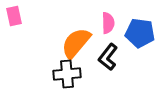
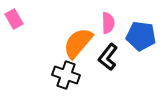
pink rectangle: moved 3 px down; rotated 18 degrees counterclockwise
blue pentagon: moved 1 px right, 3 px down
orange semicircle: moved 2 px right
black cross: moved 1 px left, 1 px down; rotated 24 degrees clockwise
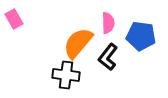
black cross: rotated 12 degrees counterclockwise
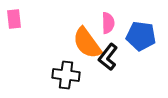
pink rectangle: rotated 24 degrees clockwise
orange semicircle: moved 9 px right; rotated 76 degrees counterclockwise
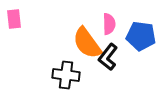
pink semicircle: moved 1 px right, 1 px down
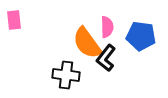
pink rectangle: moved 1 px down
pink semicircle: moved 2 px left, 3 px down
black L-shape: moved 2 px left, 1 px down
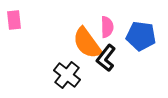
black cross: moved 1 px right; rotated 32 degrees clockwise
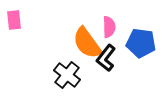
pink semicircle: moved 2 px right
blue pentagon: moved 7 px down
